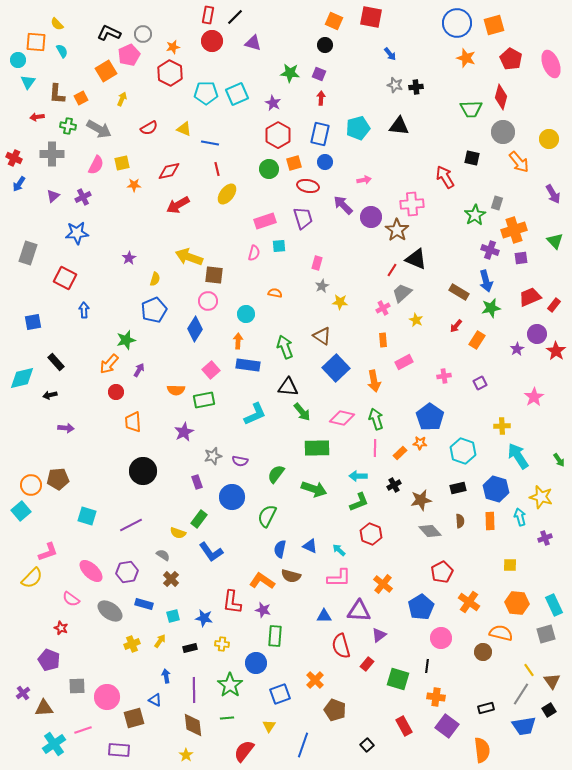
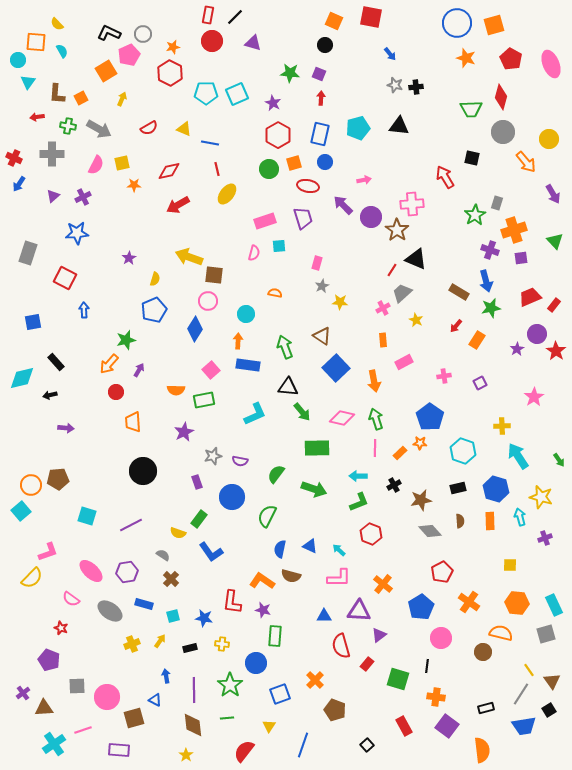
orange arrow at (519, 162): moved 7 px right
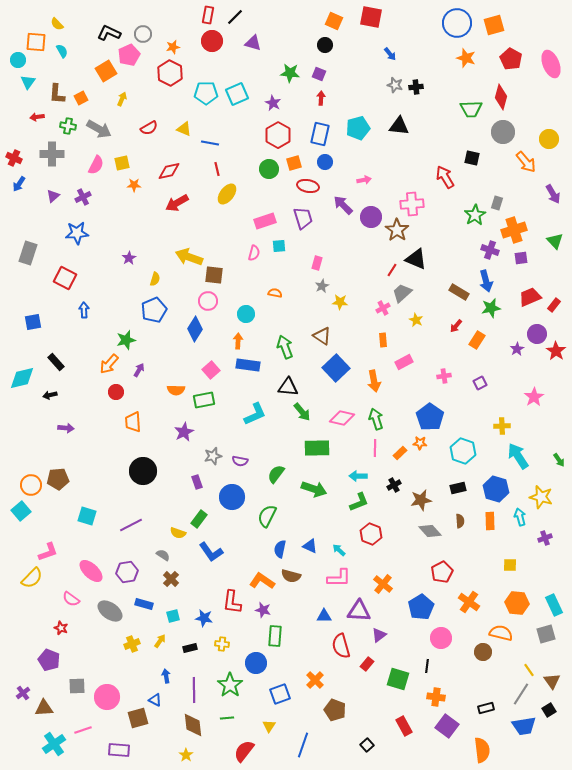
red arrow at (178, 205): moved 1 px left, 2 px up
brown square at (134, 718): moved 4 px right
